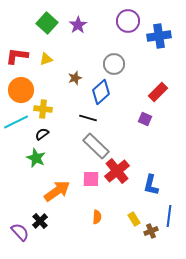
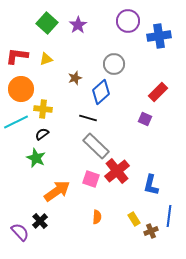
orange circle: moved 1 px up
pink square: rotated 18 degrees clockwise
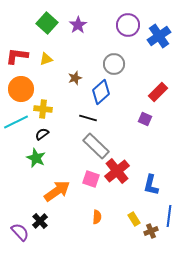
purple circle: moved 4 px down
blue cross: rotated 25 degrees counterclockwise
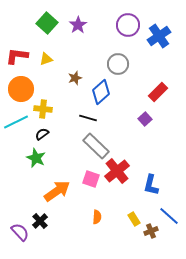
gray circle: moved 4 px right
purple square: rotated 24 degrees clockwise
blue line: rotated 55 degrees counterclockwise
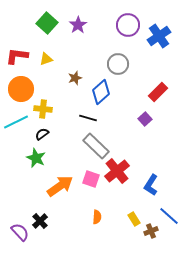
blue L-shape: rotated 20 degrees clockwise
orange arrow: moved 3 px right, 5 px up
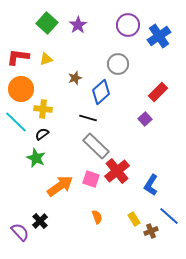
red L-shape: moved 1 px right, 1 px down
cyan line: rotated 70 degrees clockwise
orange semicircle: rotated 24 degrees counterclockwise
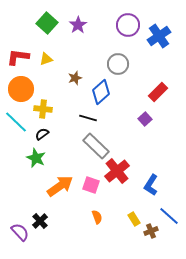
pink square: moved 6 px down
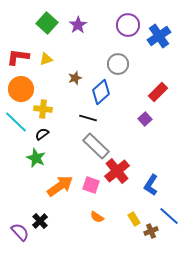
orange semicircle: rotated 144 degrees clockwise
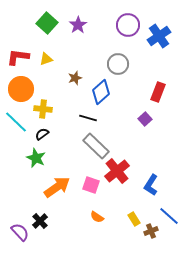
red rectangle: rotated 24 degrees counterclockwise
orange arrow: moved 3 px left, 1 px down
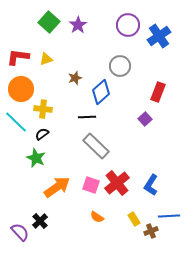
green square: moved 2 px right, 1 px up
gray circle: moved 2 px right, 2 px down
black line: moved 1 px left, 1 px up; rotated 18 degrees counterclockwise
red cross: moved 12 px down
blue line: rotated 45 degrees counterclockwise
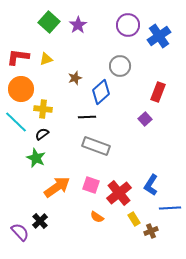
gray rectangle: rotated 24 degrees counterclockwise
red cross: moved 2 px right, 10 px down
blue line: moved 1 px right, 8 px up
